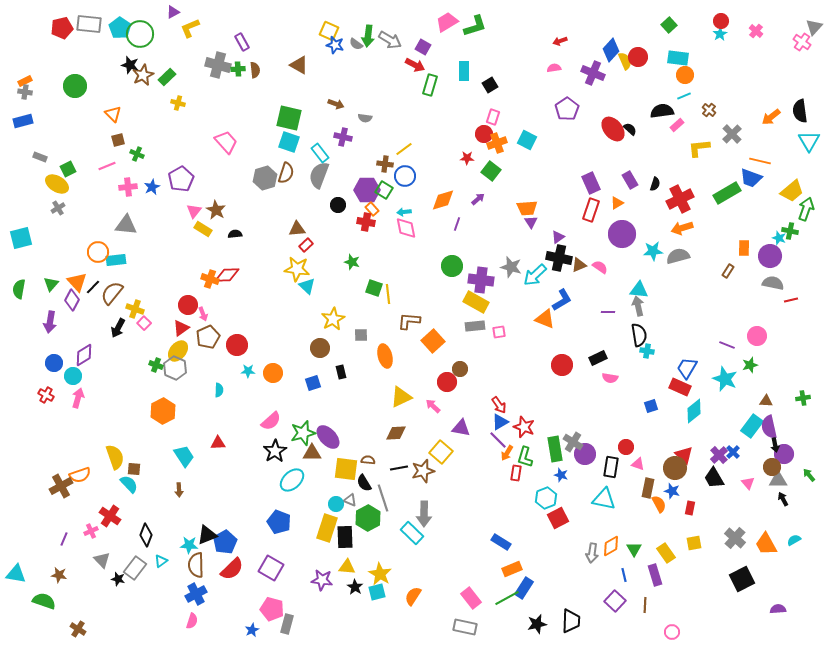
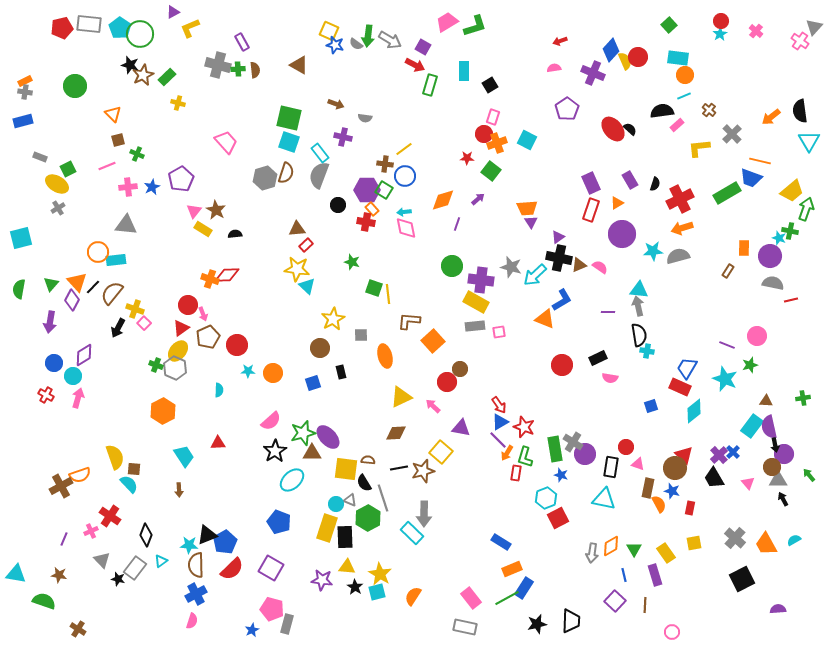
pink cross at (802, 42): moved 2 px left, 1 px up
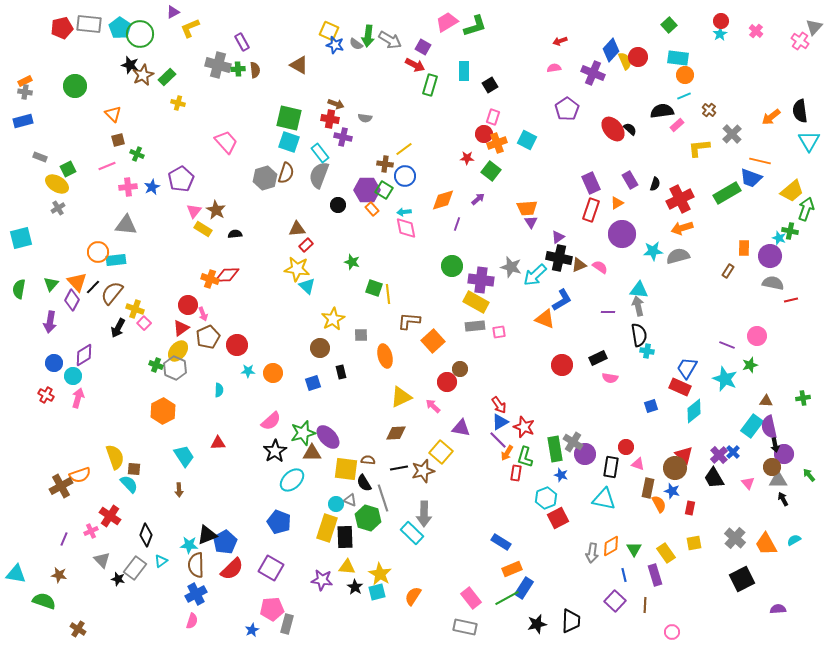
red cross at (366, 222): moved 36 px left, 103 px up
green hexagon at (368, 518): rotated 15 degrees counterclockwise
pink pentagon at (272, 609): rotated 20 degrees counterclockwise
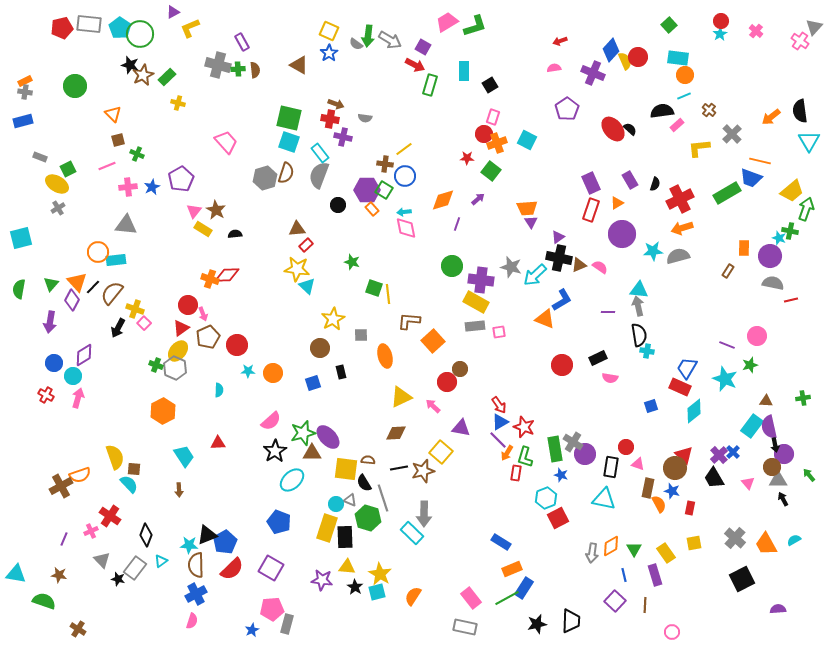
blue star at (335, 45): moved 6 px left, 8 px down; rotated 24 degrees clockwise
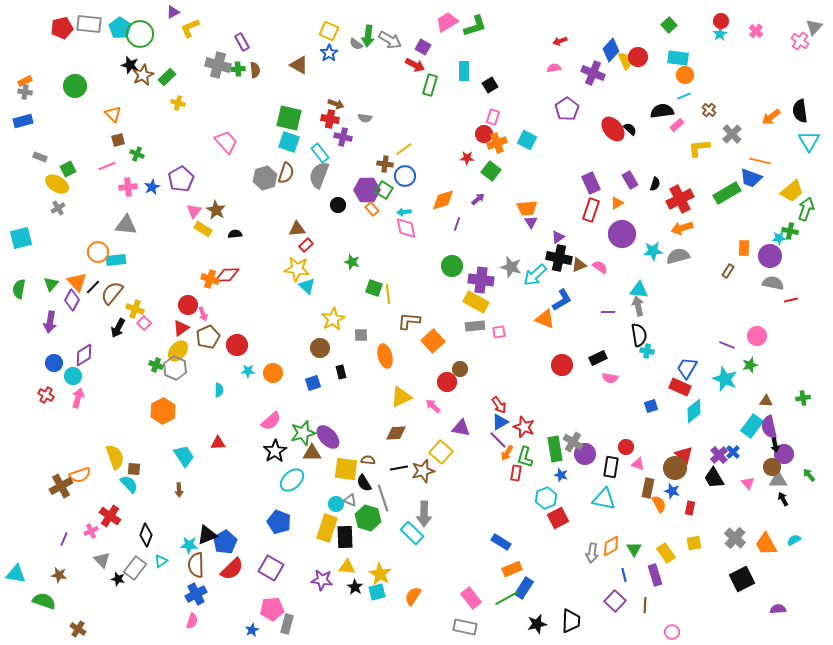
cyan star at (779, 238): rotated 24 degrees counterclockwise
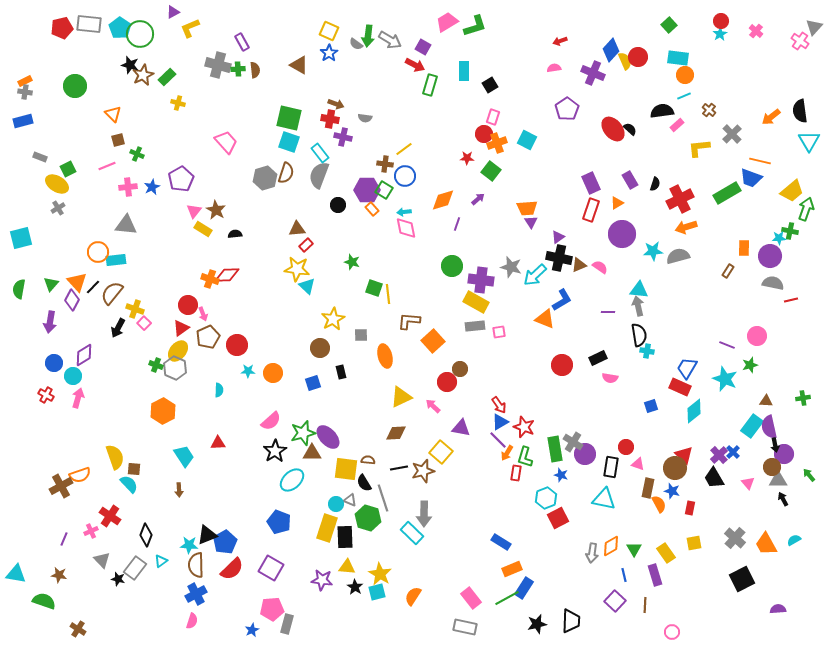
orange arrow at (682, 228): moved 4 px right, 1 px up
